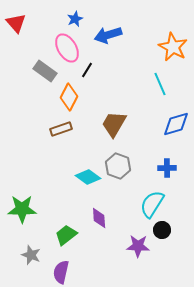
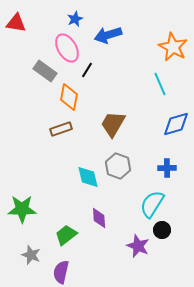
red triangle: rotated 40 degrees counterclockwise
orange diamond: rotated 16 degrees counterclockwise
brown trapezoid: moved 1 px left
cyan diamond: rotated 40 degrees clockwise
purple star: rotated 20 degrees clockwise
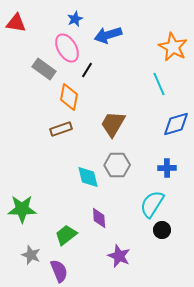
gray rectangle: moved 1 px left, 2 px up
cyan line: moved 1 px left
gray hexagon: moved 1 px left, 1 px up; rotated 20 degrees counterclockwise
purple star: moved 19 px left, 10 px down
purple semicircle: moved 2 px left, 1 px up; rotated 145 degrees clockwise
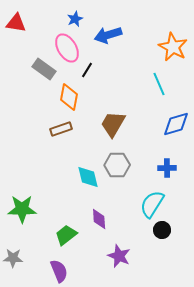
purple diamond: moved 1 px down
gray star: moved 18 px left, 3 px down; rotated 18 degrees counterclockwise
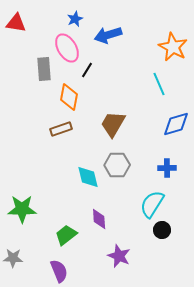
gray rectangle: rotated 50 degrees clockwise
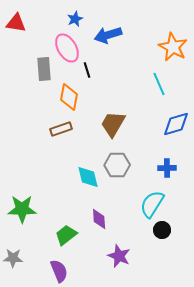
black line: rotated 49 degrees counterclockwise
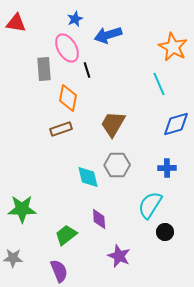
orange diamond: moved 1 px left, 1 px down
cyan semicircle: moved 2 px left, 1 px down
black circle: moved 3 px right, 2 px down
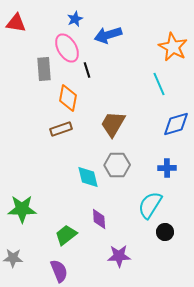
purple star: rotated 25 degrees counterclockwise
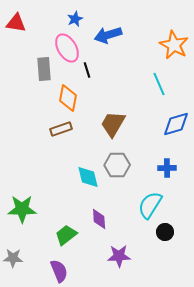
orange star: moved 1 px right, 2 px up
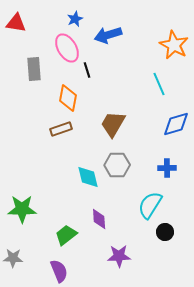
gray rectangle: moved 10 px left
